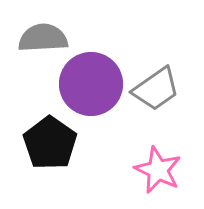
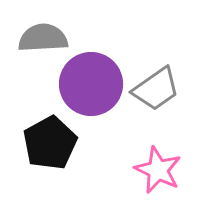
black pentagon: rotated 8 degrees clockwise
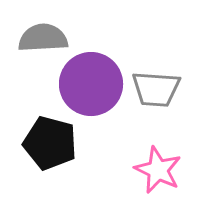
gray trapezoid: rotated 39 degrees clockwise
black pentagon: rotated 28 degrees counterclockwise
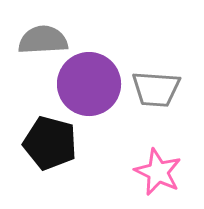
gray semicircle: moved 2 px down
purple circle: moved 2 px left
pink star: moved 2 px down
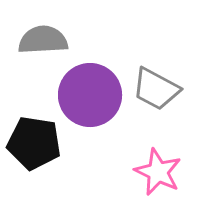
purple circle: moved 1 px right, 11 px down
gray trapezoid: rotated 24 degrees clockwise
black pentagon: moved 16 px left; rotated 6 degrees counterclockwise
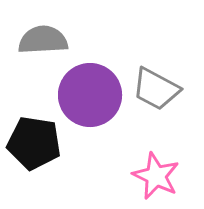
pink star: moved 2 px left, 4 px down
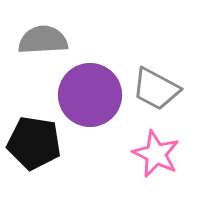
pink star: moved 22 px up
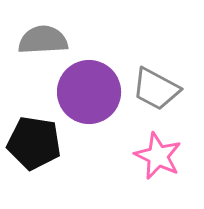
purple circle: moved 1 px left, 3 px up
pink star: moved 2 px right, 2 px down
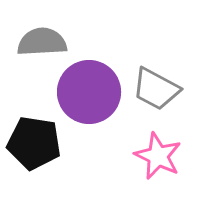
gray semicircle: moved 1 px left, 2 px down
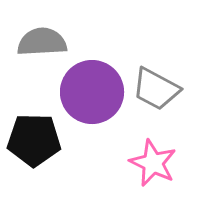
purple circle: moved 3 px right
black pentagon: moved 3 px up; rotated 8 degrees counterclockwise
pink star: moved 5 px left, 7 px down
